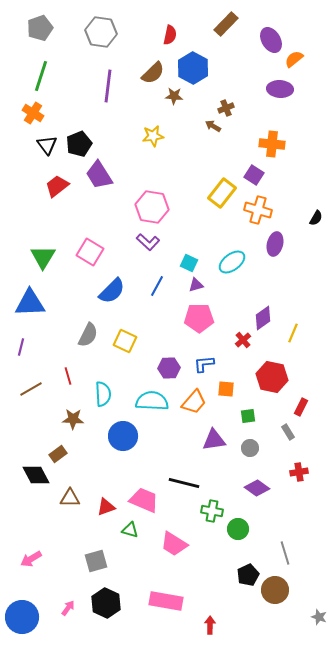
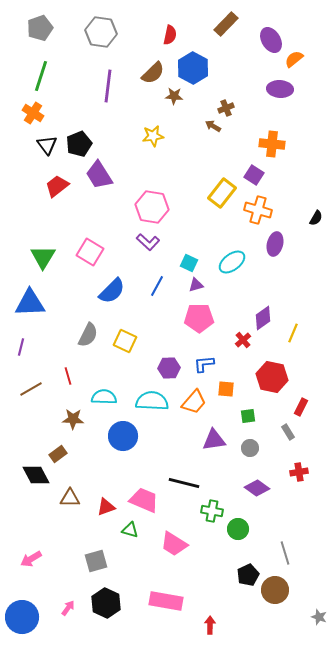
cyan semicircle at (103, 394): moved 1 px right, 3 px down; rotated 85 degrees counterclockwise
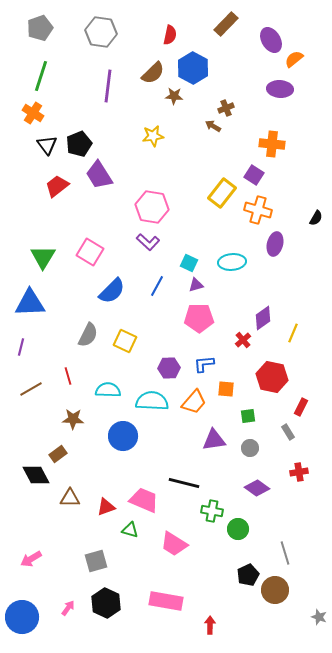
cyan ellipse at (232, 262): rotated 32 degrees clockwise
cyan semicircle at (104, 397): moved 4 px right, 7 px up
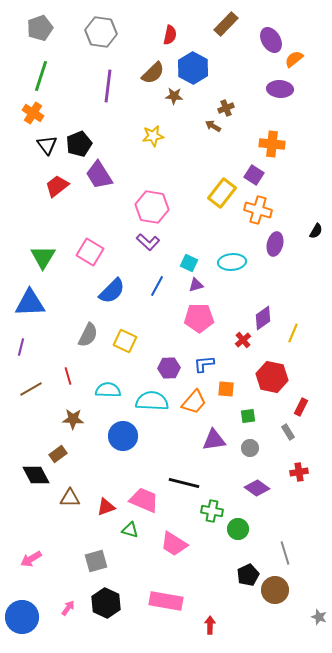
black semicircle at (316, 218): moved 13 px down
